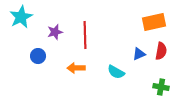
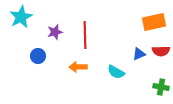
red semicircle: rotated 78 degrees clockwise
orange arrow: moved 2 px right, 1 px up
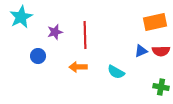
orange rectangle: moved 1 px right
blue triangle: moved 2 px right, 3 px up
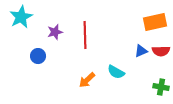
orange arrow: moved 9 px right, 13 px down; rotated 42 degrees counterclockwise
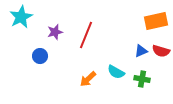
orange rectangle: moved 1 px right, 1 px up
red line: moved 1 px right; rotated 24 degrees clockwise
red semicircle: rotated 18 degrees clockwise
blue circle: moved 2 px right
orange arrow: moved 1 px right, 1 px up
green cross: moved 19 px left, 8 px up
